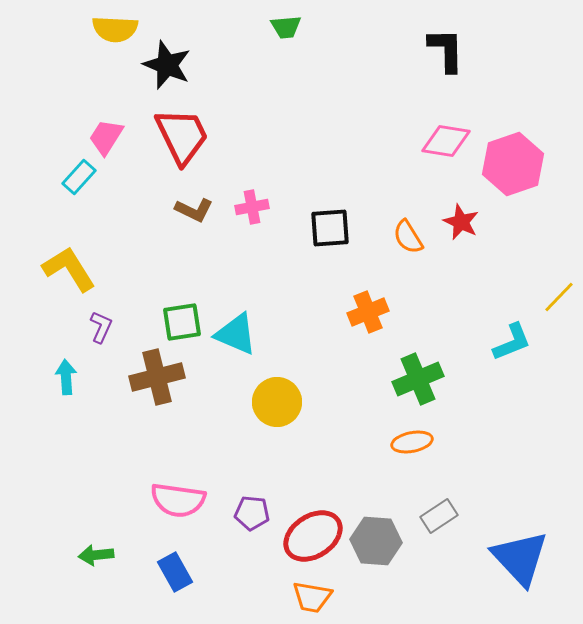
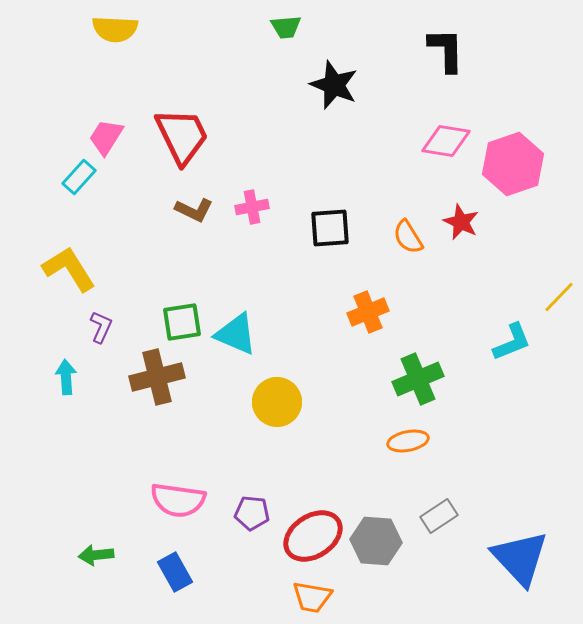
black star: moved 167 px right, 20 px down
orange ellipse: moved 4 px left, 1 px up
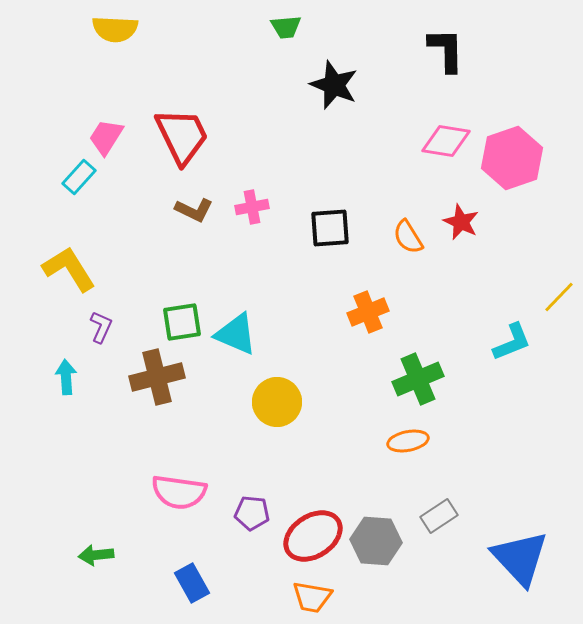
pink hexagon: moved 1 px left, 6 px up
pink semicircle: moved 1 px right, 8 px up
blue rectangle: moved 17 px right, 11 px down
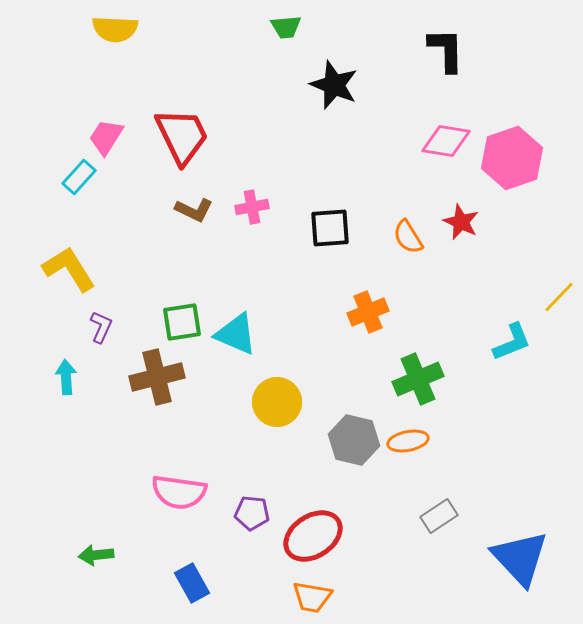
gray hexagon: moved 22 px left, 101 px up; rotated 9 degrees clockwise
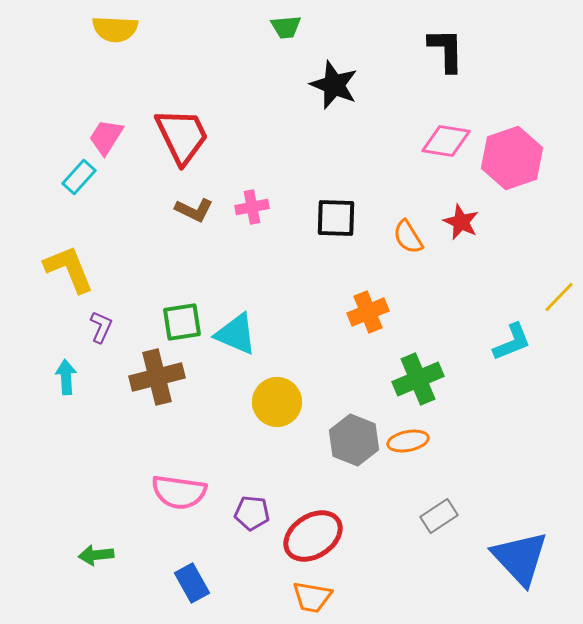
black square: moved 6 px right, 10 px up; rotated 6 degrees clockwise
yellow L-shape: rotated 10 degrees clockwise
gray hexagon: rotated 9 degrees clockwise
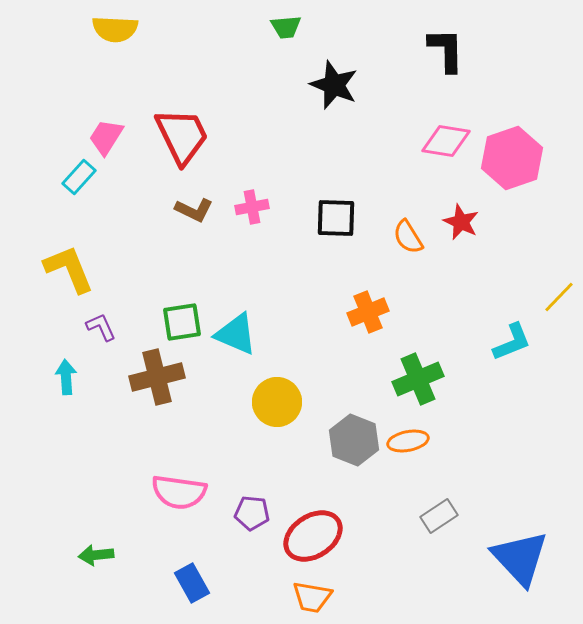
purple L-shape: rotated 48 degrees counterclockwise
